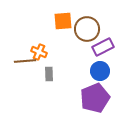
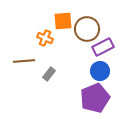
orange cross: moved 6 px right, 14 px up
brown line: moved 1 px left
gray rectangle: rotated 40 degrees clockwise
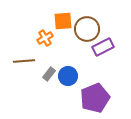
orange cross: rotated 35 degrees clockwise
blue circle: moved 32 px left, 5 px down
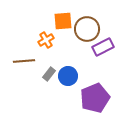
orange cross: moved 1 px right, 2 px down
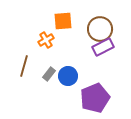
brown circle: moved 13 px right
brown line: moved 5 px down; rotated 70 degrees counterclockwise
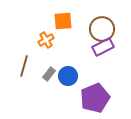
brown circle: moved 2 px right
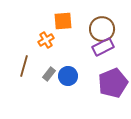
purple pentagon: moved 18 px right, 15 px up
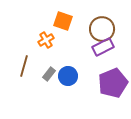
orange square: rotated 24 degrees clockwise
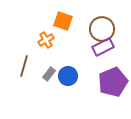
purple pentagon: moved 1 px up
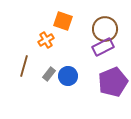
brown circle: moved 3 px right
